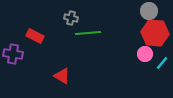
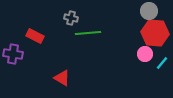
red triangle: moved 2 px down
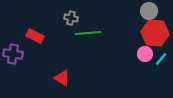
cyan line: moved 1 px left, 4 px up
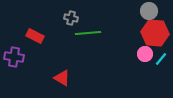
purple cross: moved 1 px right, 3 px down
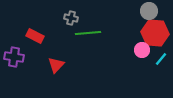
pink circle: moved 3 px left, 4 px up
red triangle: moved 6 px left, 13 px up; rotated 42 degrees clockwise
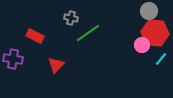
green line: rotated 30 degrees counterclockwise
pink circle: moved 5 px up
purple cross: moved 1 px left, 2 px down
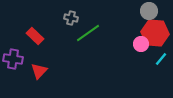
red rectangle: rotated 18 degrees clockwise
pink circle: moved 1 px left, 1 px up
red triangle: moved 17 px left, 6 px down
